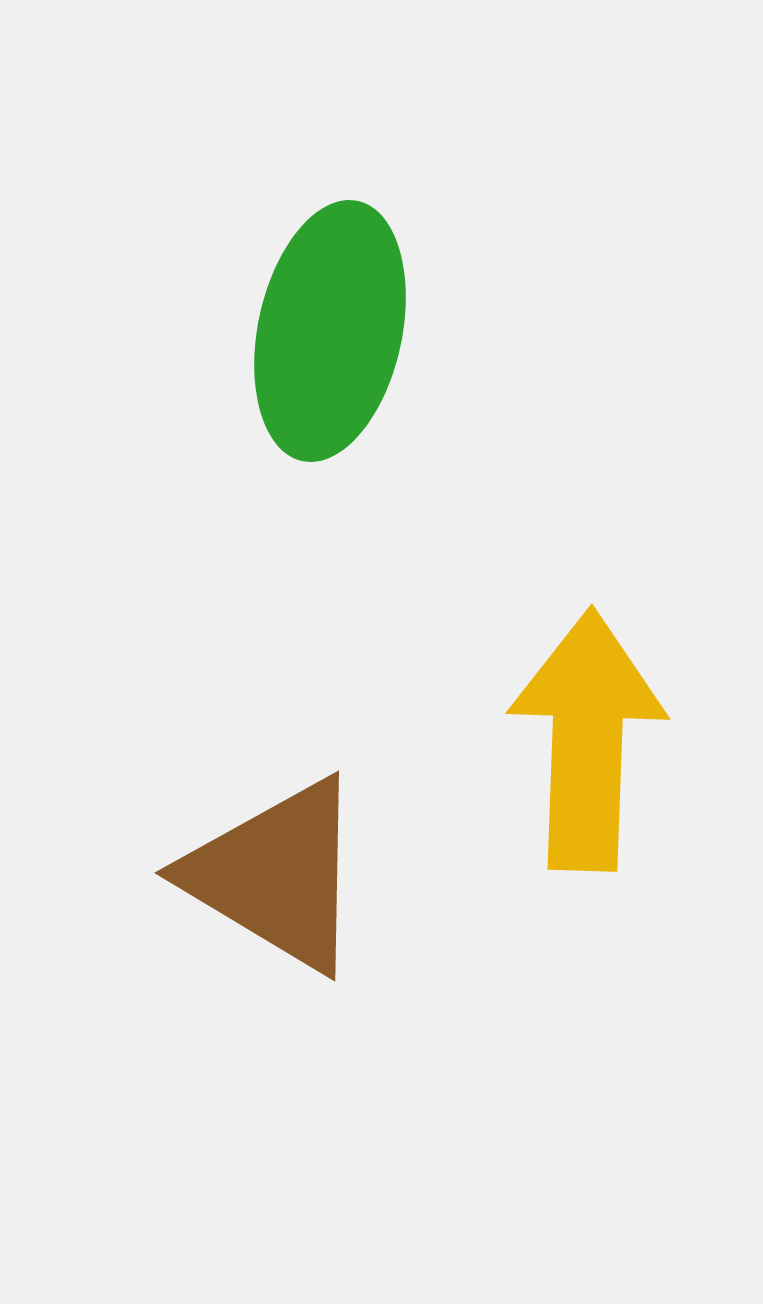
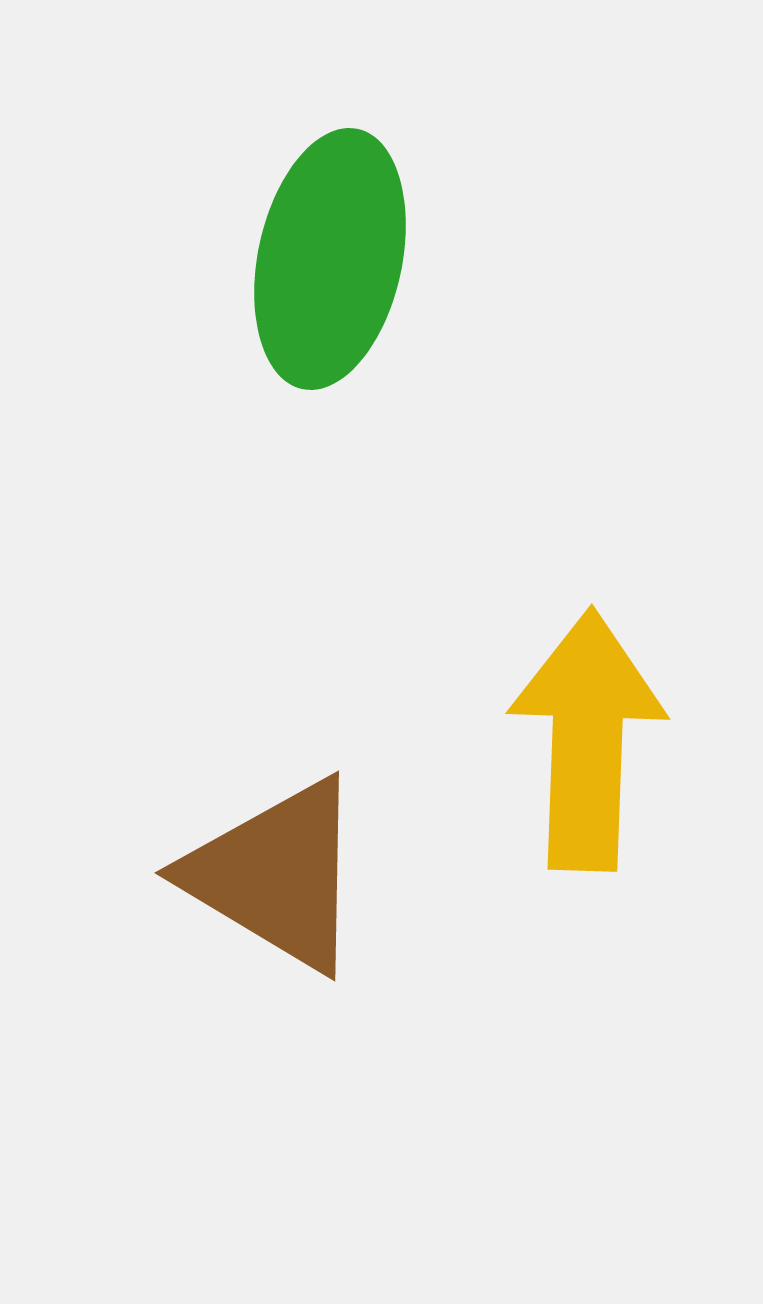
green ellipse: moved 72 px up
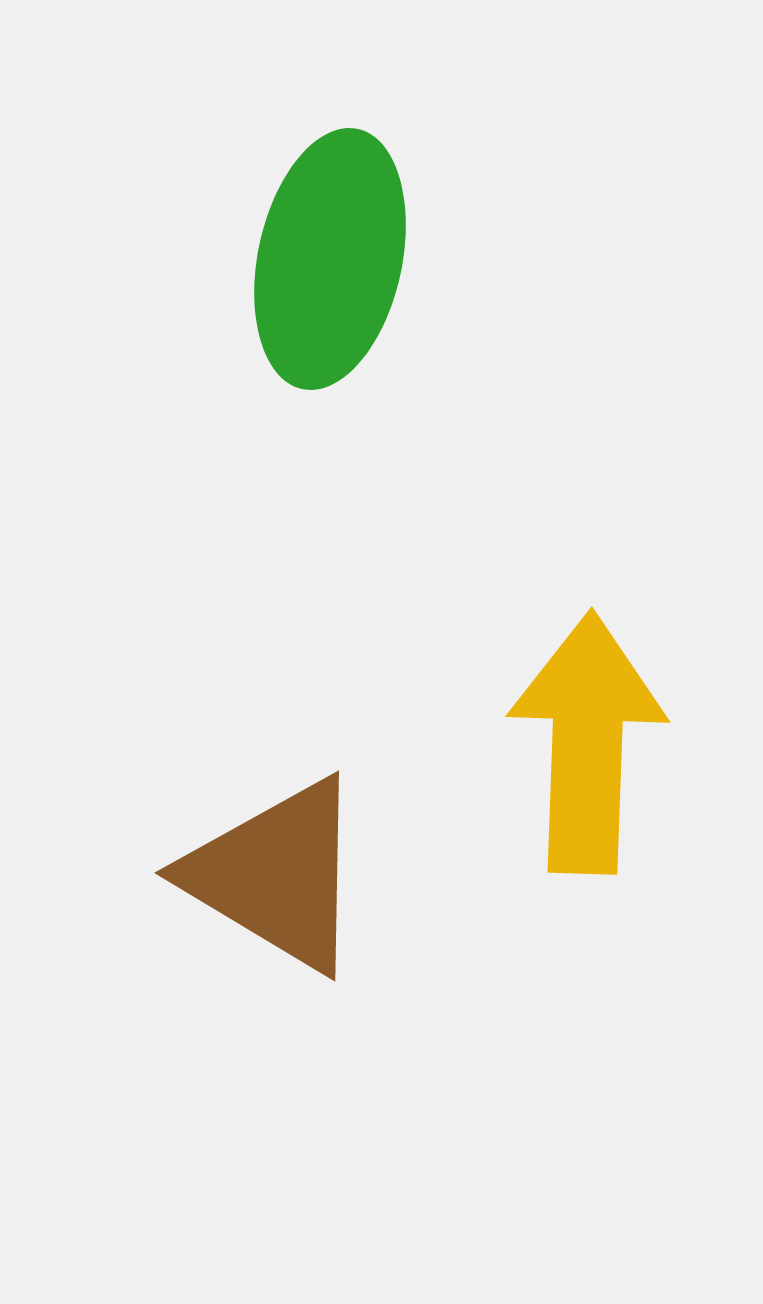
yellow arrow: moved 3 px down
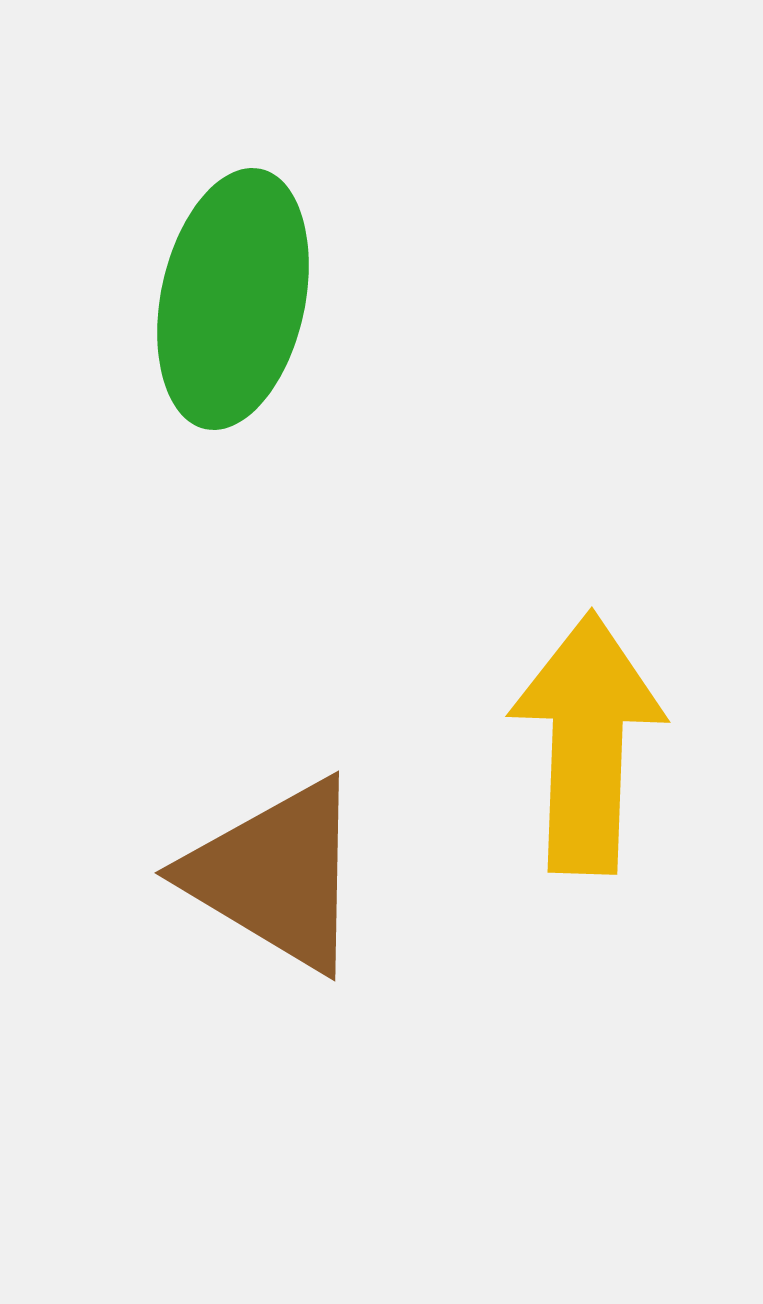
green ellipse: moved 97 px left, 40 px down
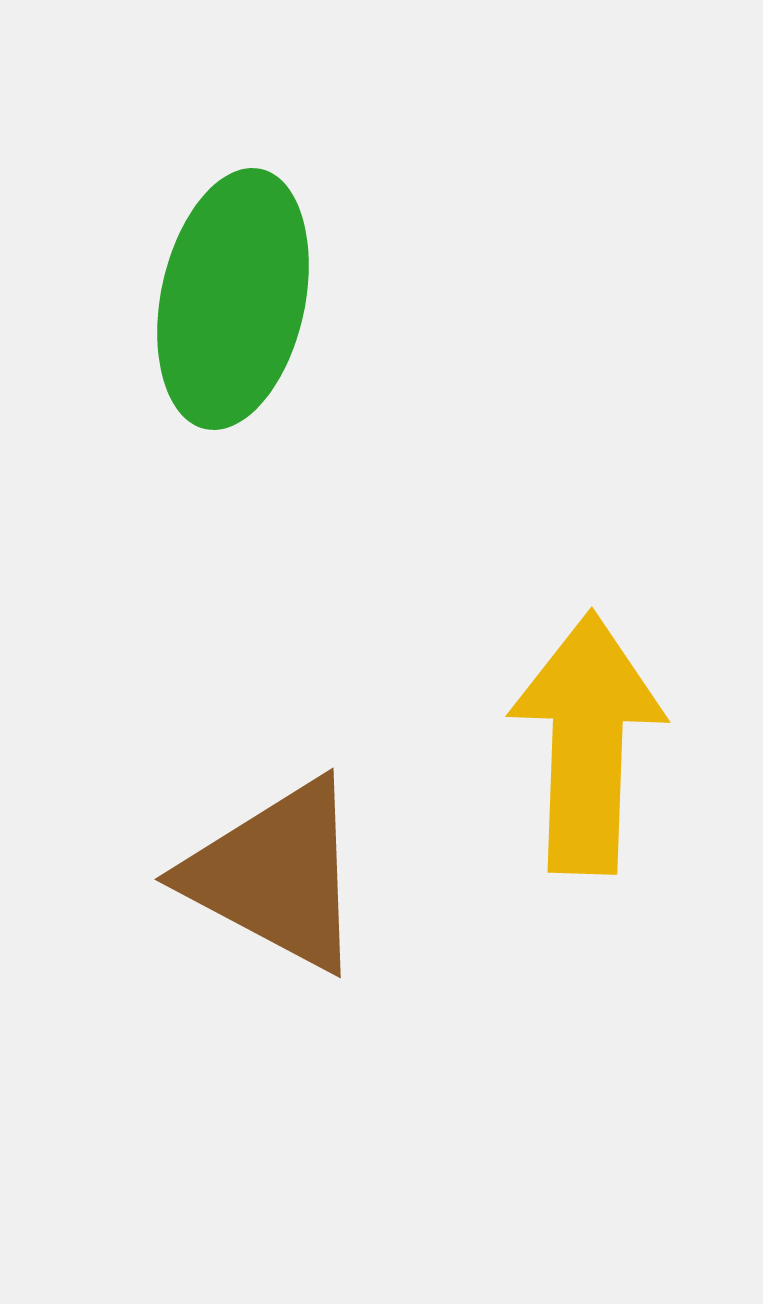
brown triangle: rotated 3 degrees counterclockwise
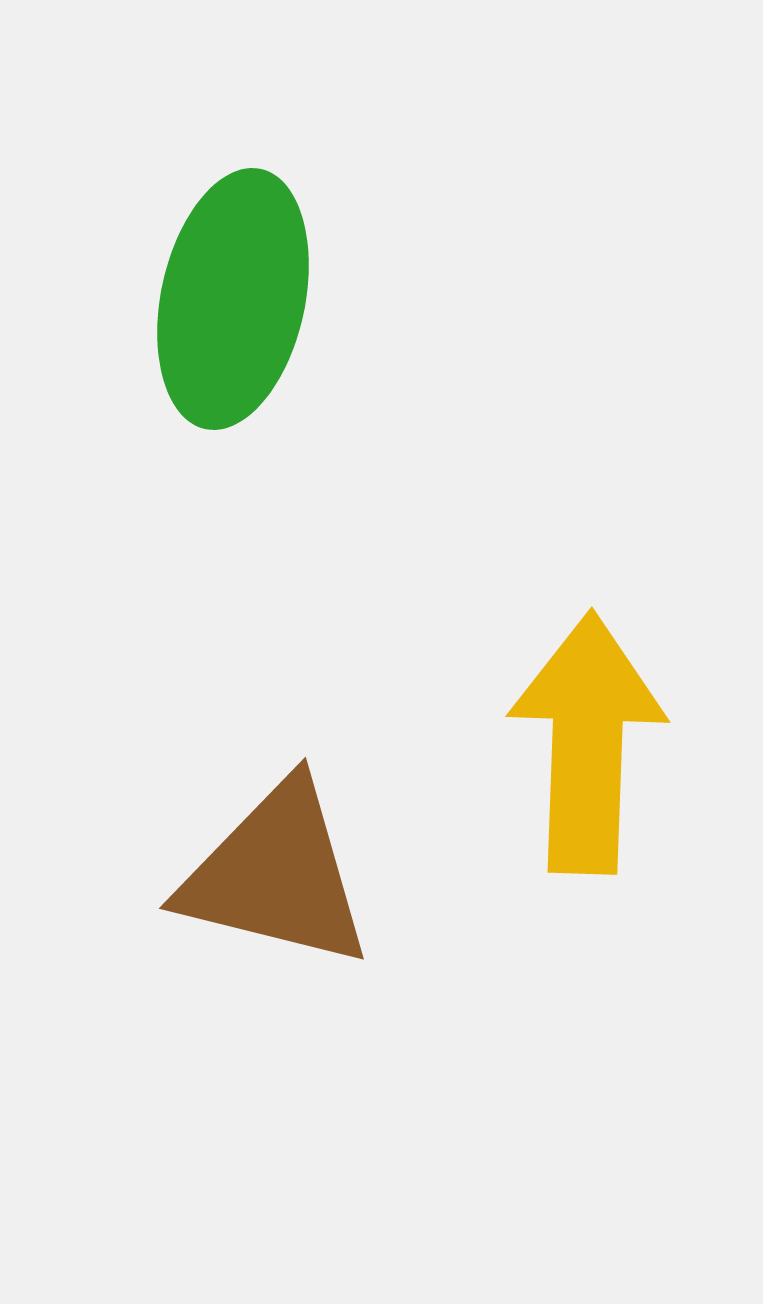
brown triangle: rotated 14 degrees counterclockwise
